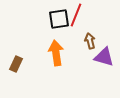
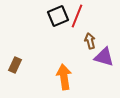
red line: moved 1 px right, 1 px down
black square: moved 1 px left, 3 px up; rotated 15 degrees counterclockwise
orange arrow: moved 8 px right, 24 px down
brown rectangle: moved 1 px left, 1 px down
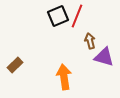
brown rectangle: rotated 21 degrees clockwise
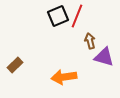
orange arrow: rotated 90 degrees counterclockwise
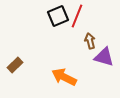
orange arrow: rotated 35 degrees clockwise
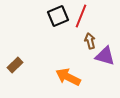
red line: moved 4 px right
purple triangle: moved 1 px right, 1 px up
orange arrow: moved 4 px right
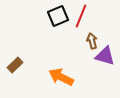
brown arrow: moved 2 px right
orange arrow: moved 7 px left
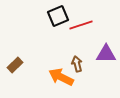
red line: moved 9 px down; rotated 50 degrees clockwise
brown arrow: moved 15 px left, 23 px down
purple triangle: moved 1 px right, 2 px up; rotated 15 degrees counterclockwise
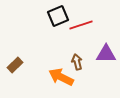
brown arrow: moved 2 px up
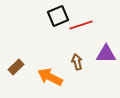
brown rectangle: moved 1 px right, 2 px down
orange arrow: moved 11 px left
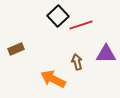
black square: rotated 20 degrees counterclockwise
brown rectangle: moved 18 px up; rotated 21 degrees clockwise
orange arrow: moved 3 px right, 2 px down
